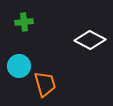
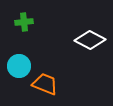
orange trapezoid: rotated 52 degrees counterclockwise
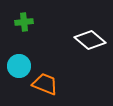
white diamond: rotated 12 degrees clockwise
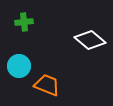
orange trapezoid: moved 2 px right, 1 px down
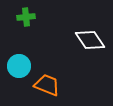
green cross: moved 2 px right, 5 px up
white diamond: rotated 16 degrees clockwise
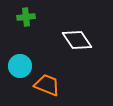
white diamond: moved 13 px left
cyan circle: moved 1 px right
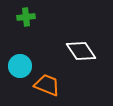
white diamond: moved 4 px right, 11 px down
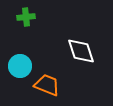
white diamond: rotated 16 degrees clockwise
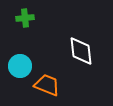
green cross: moved 1 px left, 1 px down
white diamond: rotated 12 degrees clockwise
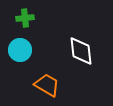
cyan circle: moved 16 px up
orange trapezoid: rotated 8 degrees clockwise
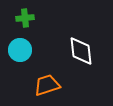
orange trapezoid: rotated 48 degrees counterclockwise
